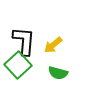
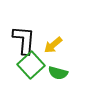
black L-shape: moved 1 px up
green square: moved 13 px right
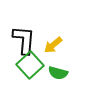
green square: moved 1 px left
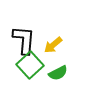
green semicircle: rotated 42 degrees counterclockwise
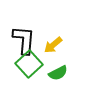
green square: moved 1 px left, 1 px up
